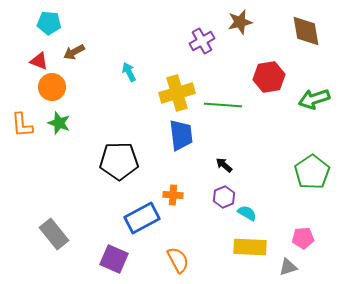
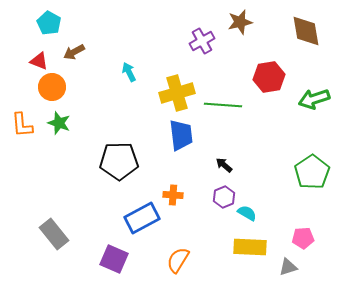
cyan pentagon: rotated 25 degrees clockwise
orange semicircle: rotated 120 degrees counterclockwise
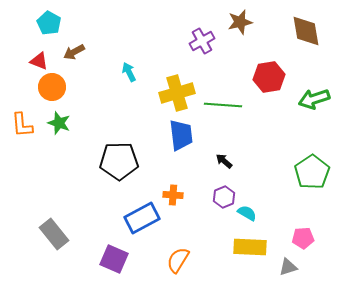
black arrow: moved 4 px up
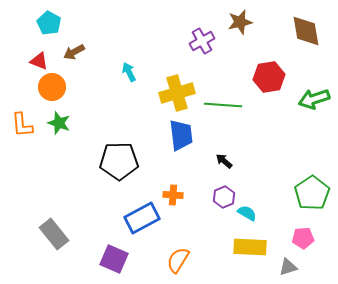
green pentagon: moved 21 px down
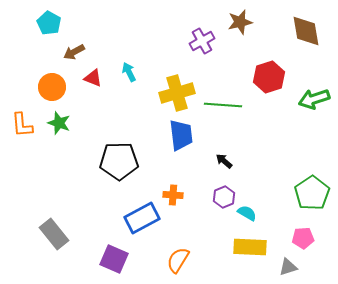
red triangle: moved 54 px right, 17 px down
red hexagon: rotated 8 degrees counterclockwise
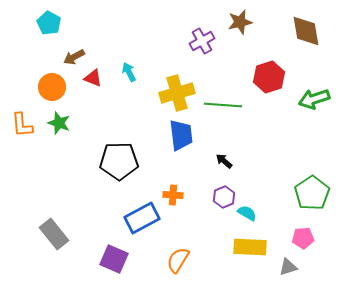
brown arrow: moved 5 px down
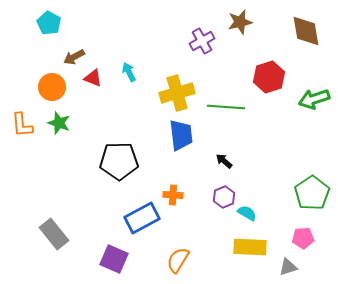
green line: moved 3 px right, 2 px down
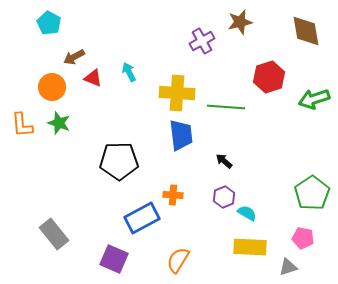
yellow cross: rotated 20 degrees clockwise
pink pentagon: rotated 15 degrees clockwise
